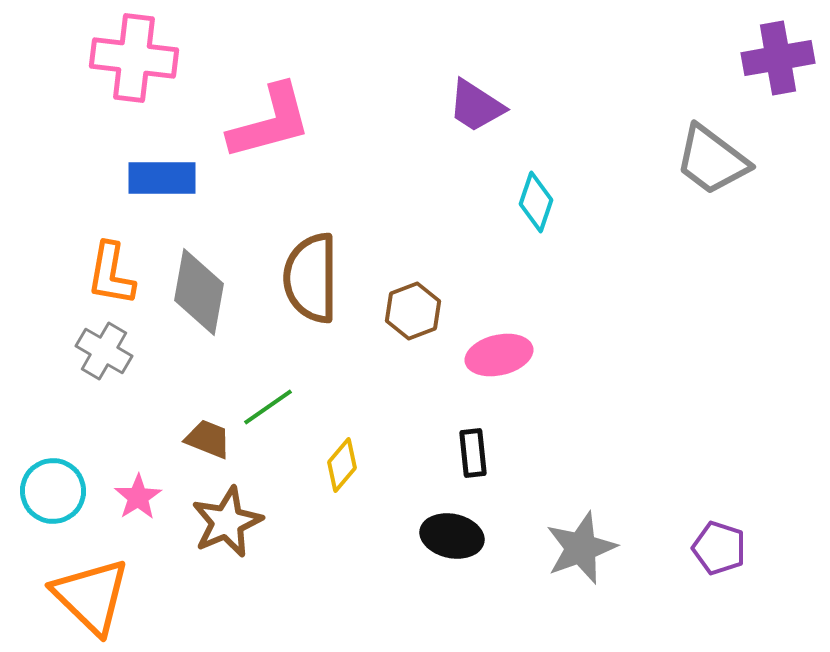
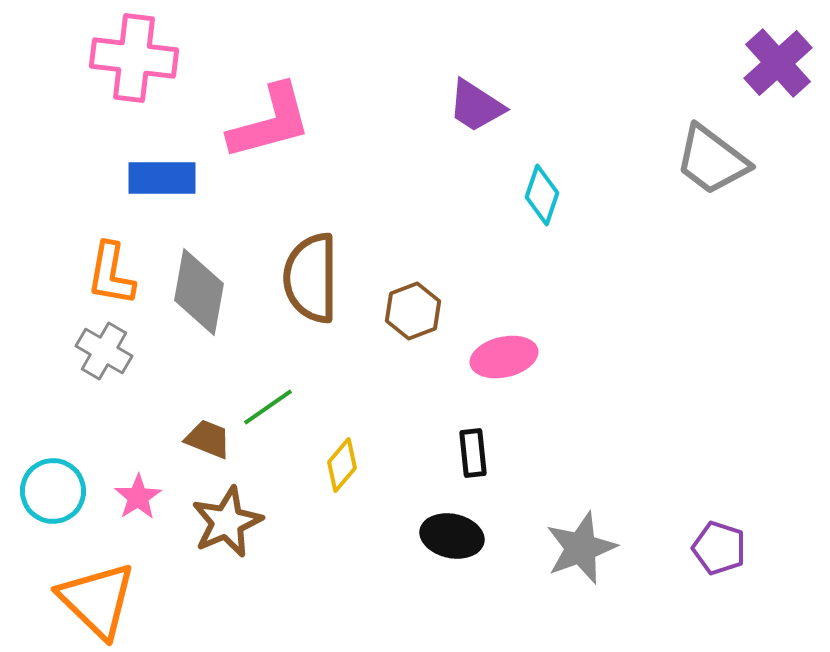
purple cross: moved 5 px down; rotated 32 degrees counterclockwise
cyan diamond: moved 6 px right, 7 px up
pink ellipse: moved 5 px right, 2 px down
orange triangle: moved 6 px right, 4 px down
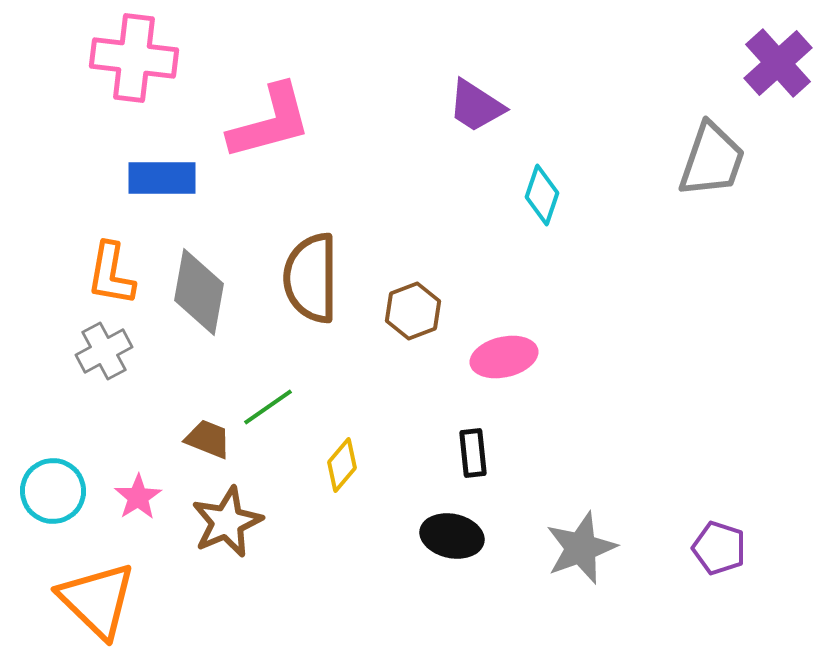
gray trapezoid: rotated 108 degrees counterclockwise
gray cross: rotated 32 degrees clockwise
